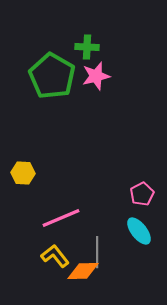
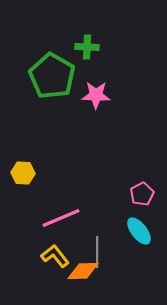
pink star: moved 19 px down; rotated 16 degrees clockwise
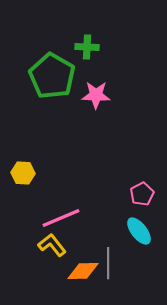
gray line: moved 11 px right, 11 px down
yellow L-shape: moved 3 px left, 11 px up
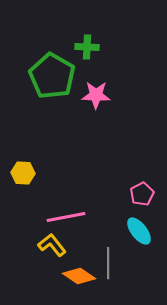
pink line: moved 5 px right, 1 px up; rotated 12 degrees clockwise
orange diamond: moved 4 px left, 5 px down; rotated 36 degrees clockwise
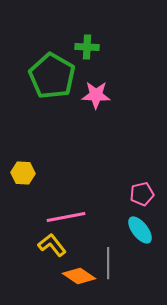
pink pentagon: rotated 15 degrees clockwise
cyan ellipse: moved 1 px right, 1 px up
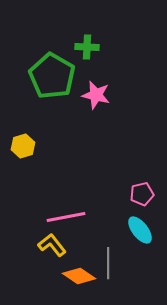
pink star: rotated 12 degrees clockwise
yellow hexagon: moved 27 px up; rotated 20 degrees counterclockwise
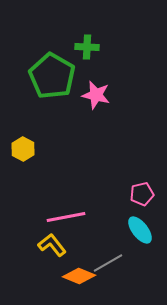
yellow hexagon: moved 3 px down; rotated 15 degrees counterclockwise
gray line: rotated 60 degrees clockwise
orange diamond: rotated 12 degrees counterclockwise
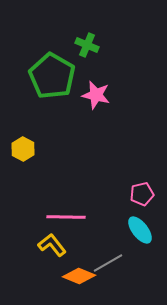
green cross: moved 2 px up; rotated 20 degrees clockwise
pink line: rotated 12 degrees clockwise
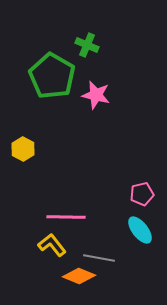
gray line: moved 9 px left, 5 px up; rotated 40 degrees clockwise
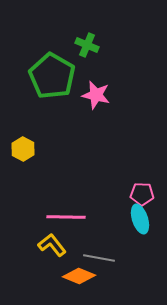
pink pentagon: rotated 15 degrees clockwise
cyan ellipse: moved 11 px up; rotated 20 degrees clockwise
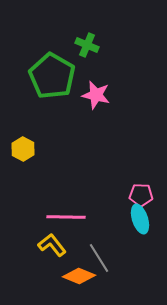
pink pentagon: moved 1 px left, 1 px down
gray line: rotated 48 degrees clockwise
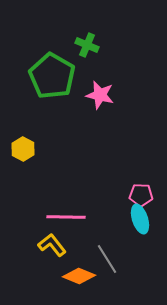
pink star: moved 4 px right
gray line: moved 8 px right, 1 px down
